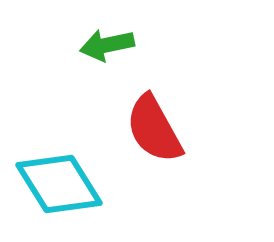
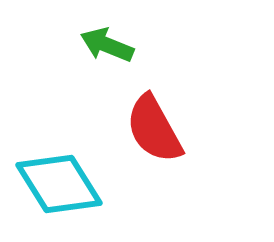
green arrow: rotated 34 degrees clockwise
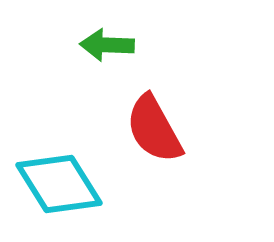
green arrow: rotated 20 degrees counterclockwise
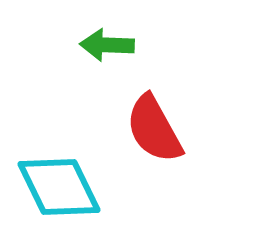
cyan diamond: moved 3 px down; rotated 6 degrees clockwise
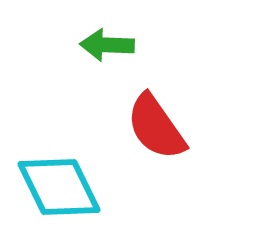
red semicircle: moved 2 px right, 2 px up; rotated 6 degrees counterclockwise
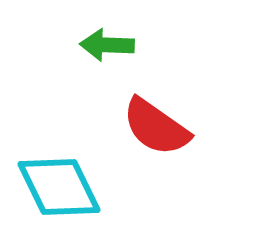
red semicircle: rotated 20 degrees counterclockwise
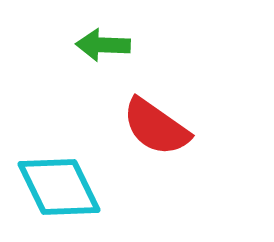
green arrow: moved 4 px left
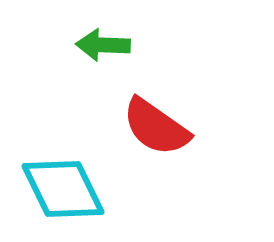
cyan diamond: moved 4 px right, 2 px down
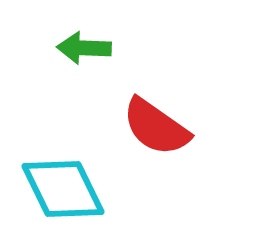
green arrow: moved 19 px left, 3 px down
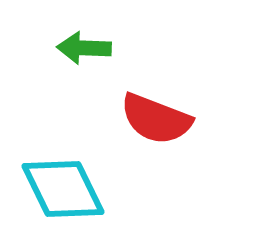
red semicircle: moved 8 px up; rotated 14 degrees counterclockwise
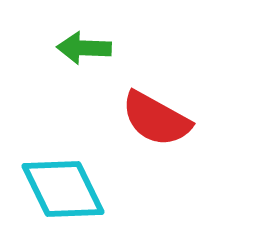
red semicircle: rotated 8 degrees clockwise
